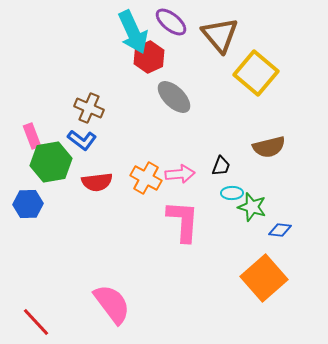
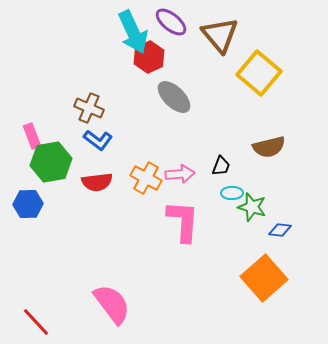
yellow square: moved 3 px right
blue L-shape: moved 16 px right
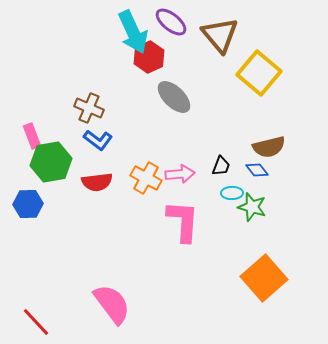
blue diamond: moved 23 px left, 60 px up; rotated 45 degrees clockwise
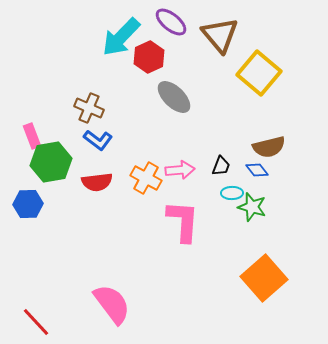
cyan arrow: moved 12 px left, 5 px down; rotated 69 degrees clockwise
pink arrow: moved 4 px up
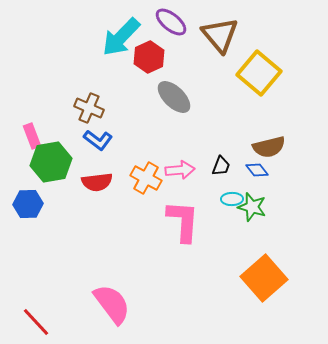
cyan ellipse: moved 6 px down
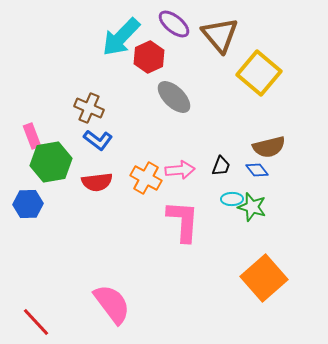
purple ellipse: moved 3 px right, 2 px down
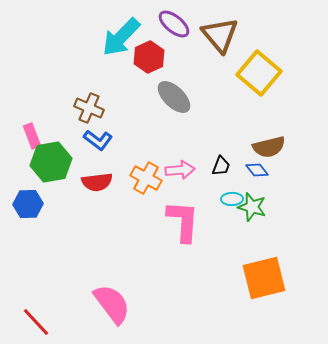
orange square: rotated 27 degrees clockwise
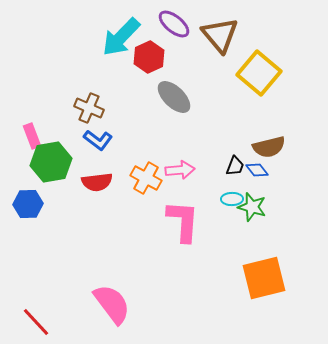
black trapezoid: moved 14 px right
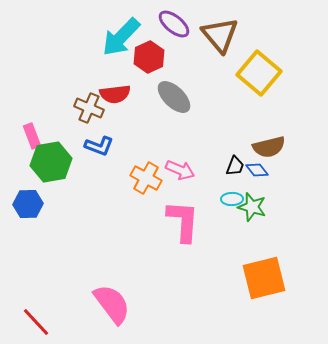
blue L-shape: moved 1 px right, 6 px down; rotated 16 degrees counterclockwise
pink arrow: rotated 28 degrees clockwise
red semicircle: moved 18 px right, 88 px up
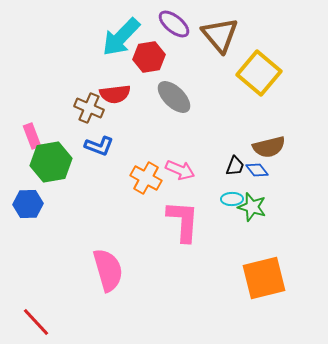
red hexagon: rotated 16 degrees clockwise
pink semicircle: moved 4 px left, 34 px up; rotated 21 degrees clockwise
